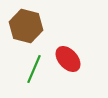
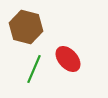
brown hexagon: moved 1 px down
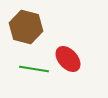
green line: rotated 76 degrees clockwise
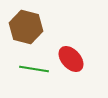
red ellipse: moved 3 px right
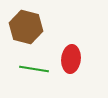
red ellipse: rotated 48 degrees clockwise
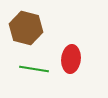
brown hexagon: moved 1 px down
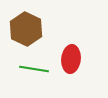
brown hexagon: moved 1 px down; rotated 12 degrees clockwise
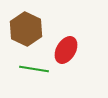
red ellipse: moved 5 px left, 9 px up; rotated 24 degrees clockwise
